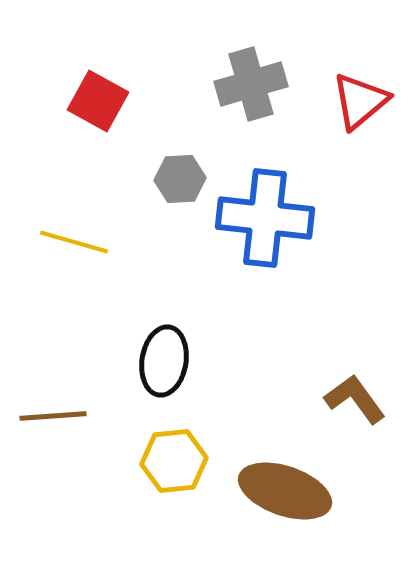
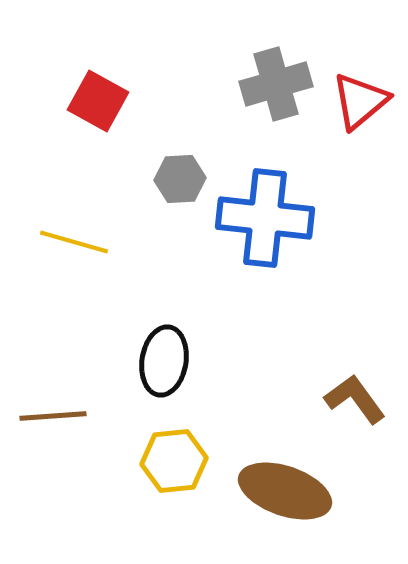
gray cross: moved 25 px right
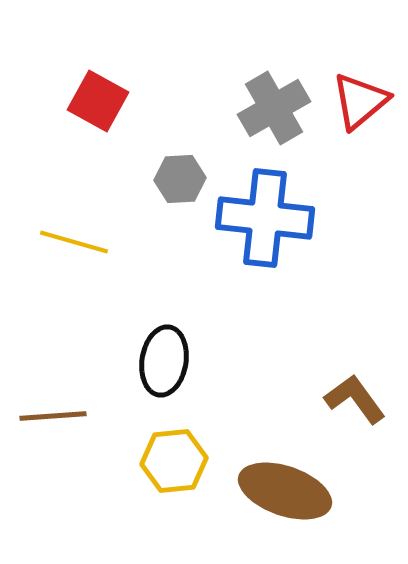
gray cross: moved 2 px left, 24 px down; rotated 14 degrees counterclockwise
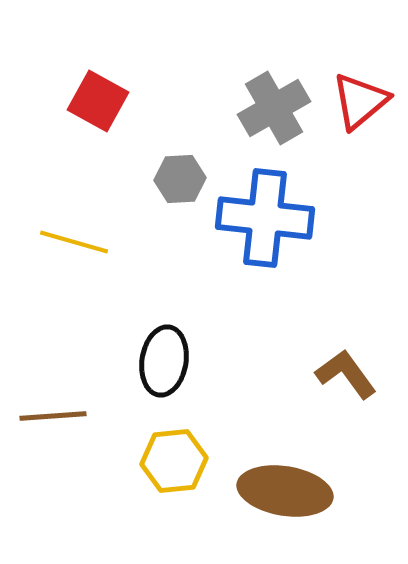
brown L-shape: moved 9 px left, 25 px up
brown ellipse: rotated 10 degrees counterclockwise
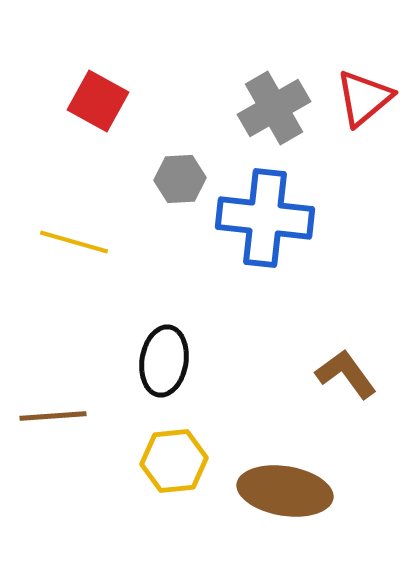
red triangle: moved 4 px right, 3 px up
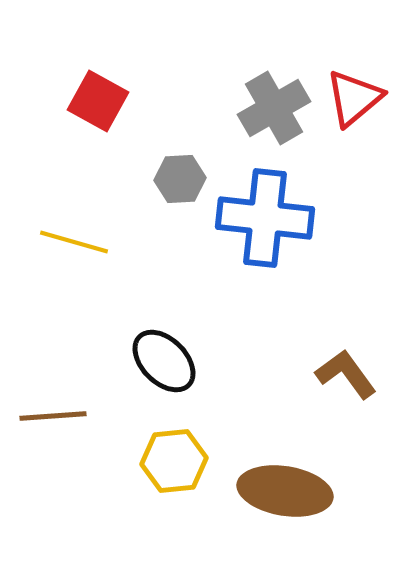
red triangle: moved 10 px left
black ellipse: rotated 54 degrees counterclockwise
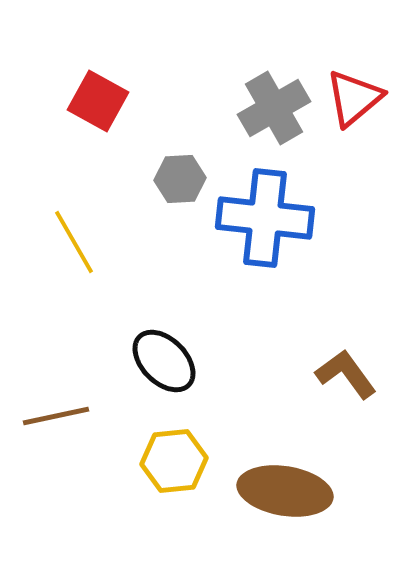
yellow line: rotated 44 degrees clockwise
brown line: moved 3 px right; rotated 8 degrees counterclockwise
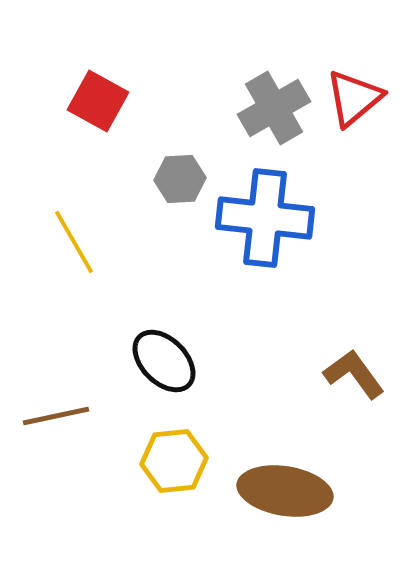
brown L-shape: moved 8 px right
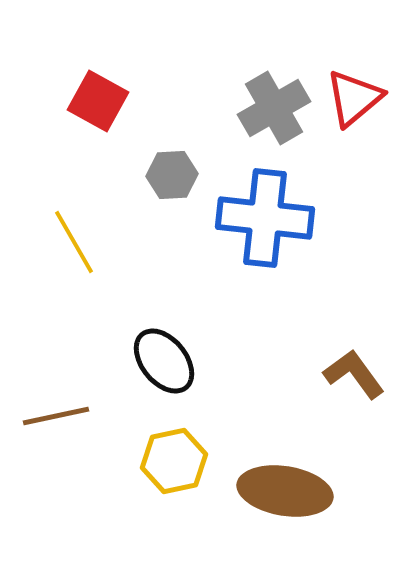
gray hexagon: moved 8 px left, 4 px up
black ellipse: rotated 6 degrees clockwise
yellow hexagon: rotated 6 degrees counterclockwise
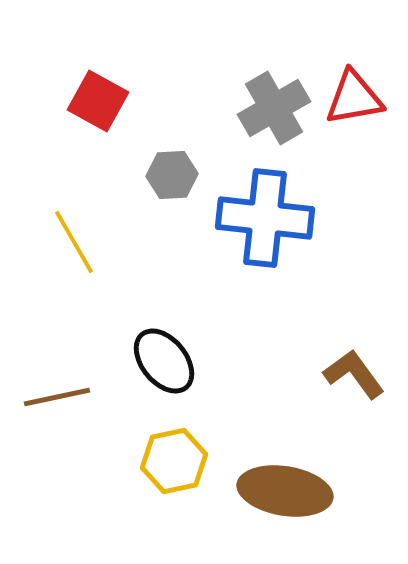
red triangle: rotated 30 degrees clockwise
brown line: moved 1 px right, 19 px up
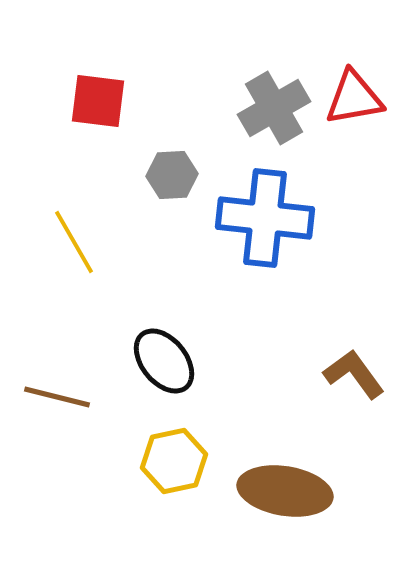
red square: rotated 22 degrees counterclockwise
brown line: rotated 26 degrees clockwise
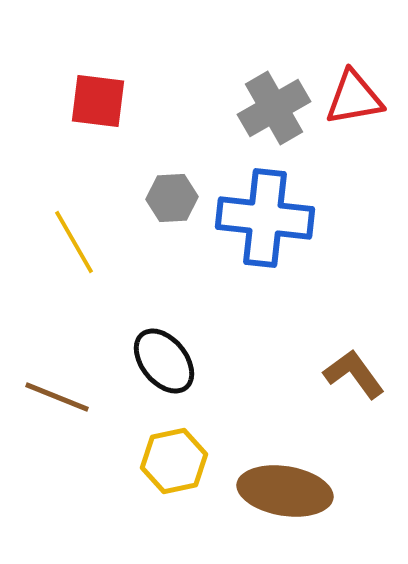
gray hexagon: moved 23 px down
brown line: rotated 8 degrees clockwise
